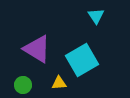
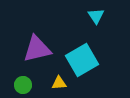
purple triangle: rotated 44 degrees counterclockwise
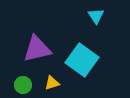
cyan square: rotated 24 degrees counterclockwise
yellow triangle: moved 7 px left; rotated 14 degrees counterclockwise
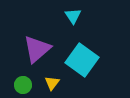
cyan triangle: moved 23 px left
purple triangle: rotated 28 degrees counterclockwise
yellow triangle: rotated 35 degrees counterclockwise
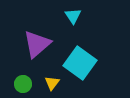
purple triangle: moved 5 px up
cyan square: moved 2 px left, 3 px down
green circle: moved 1 px up
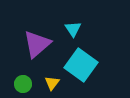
cyan triangle: moved 13 px down
cyan square: moved 1 px right, 2 px down
